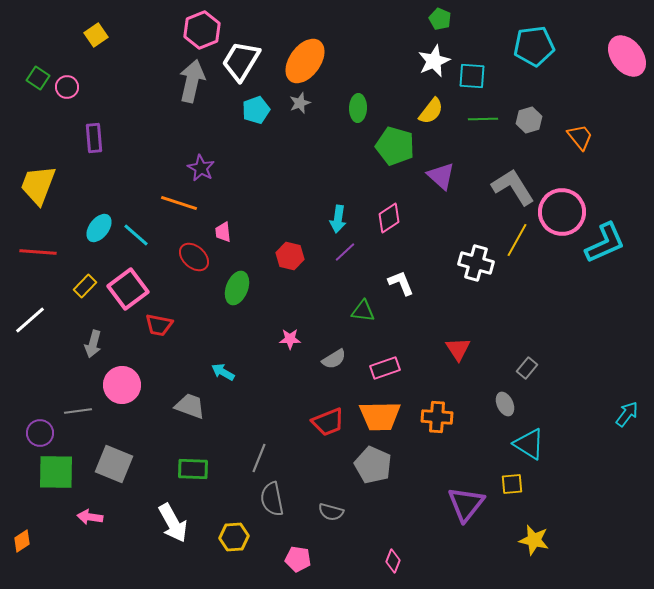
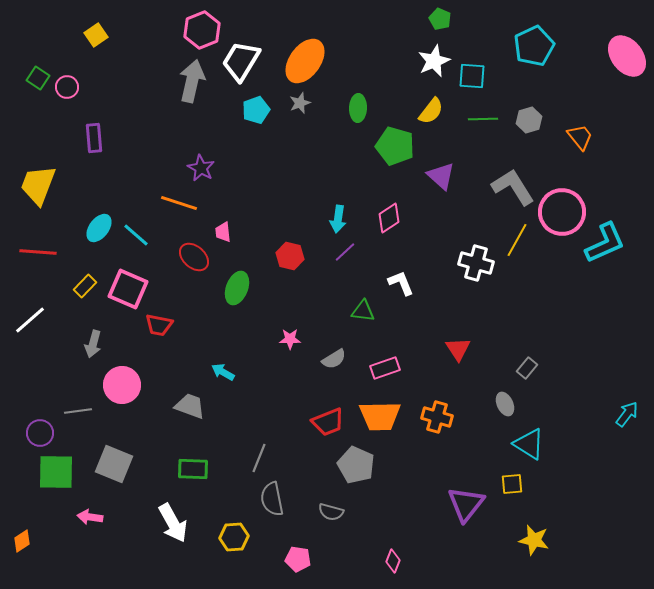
cyan pentagon at (534, 46): rotated 18 degrees counterclockwise
pink square at (128, 289): rotated 30 degrees counterclockwise
orange cross at (437, 417): rotated 12 degrees clockwise
gray pentagon at (373, 465): moved 17 px left
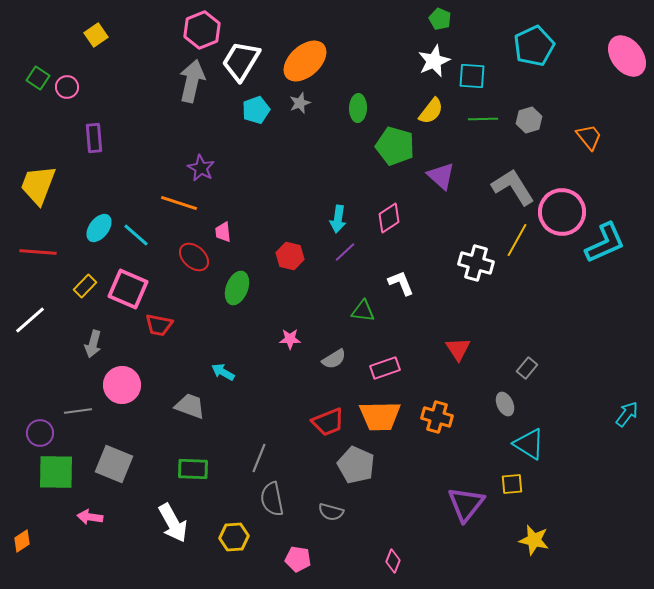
orange ellipse at (305, 61): rotated 12 degrees clockwise
orange trapezoid at (580, 137): moved 9 px right
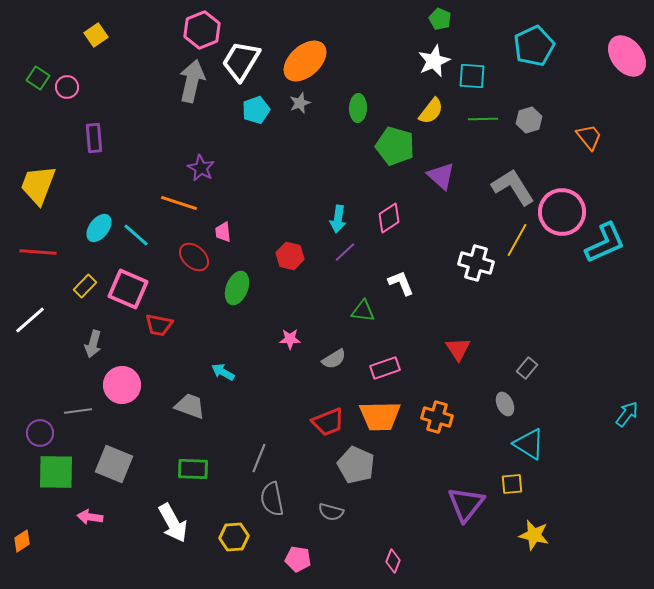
yellow star at (534, 540): moved 5 px up
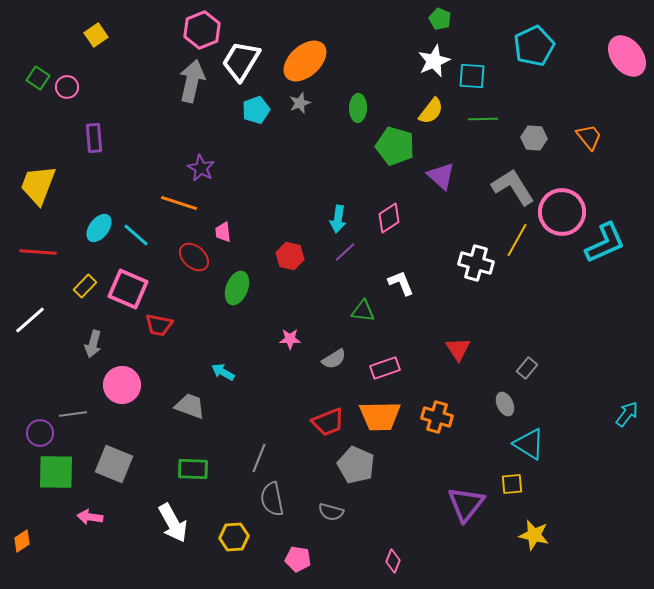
gray hexagon at (529, 120): moved 5 px right, 18 px down; rotated 20 degrees clockwise
gray line at (78, 411): moved 5 px left, 3 px down
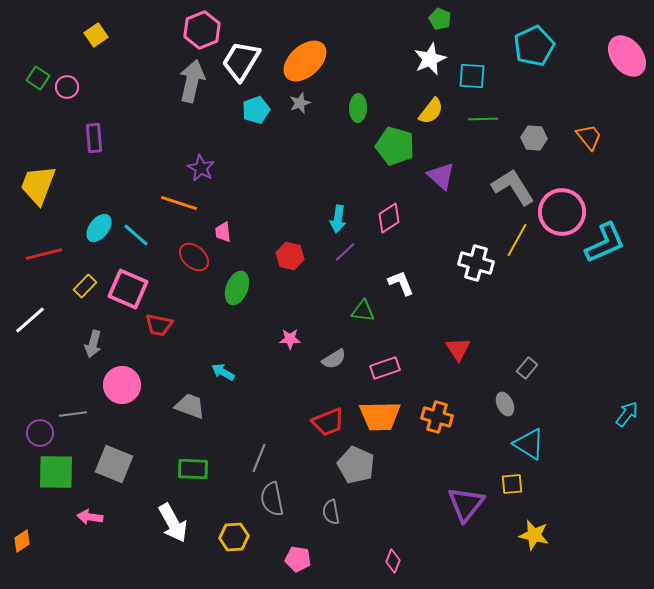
white star at (434, 61): moved 4 px left, 2 px up
red line at (38, 252): moved 6 px right, 2 px down; rotated 18 degrees counterclockwise
gray semicircle at (331, 512): rotated 65 degrees clockwise
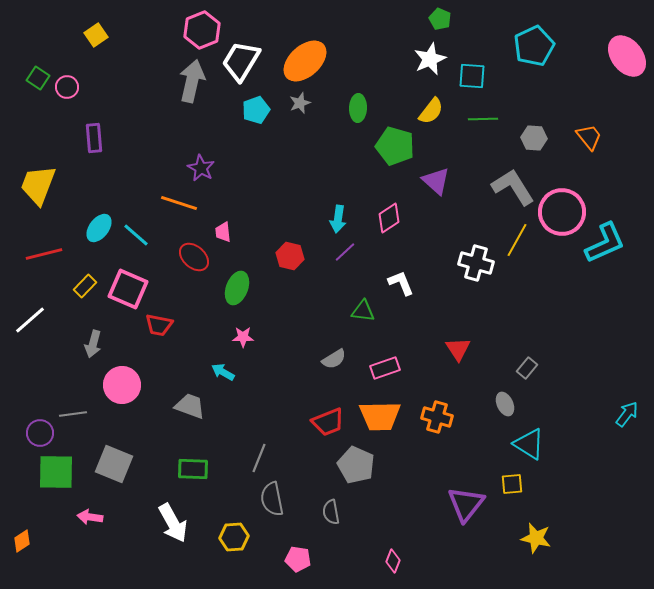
purple triangle at (441, 176): moved 5 px left, 5 px down
pink star at (290, 339): moved 47 px left, 2 px up
yellow star at (534, 535): moved 2 px right, 3 px down
